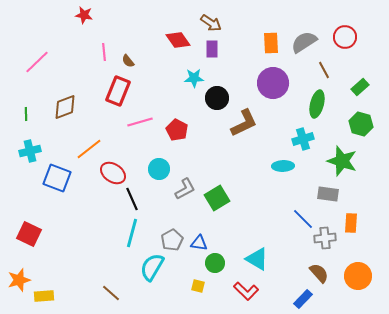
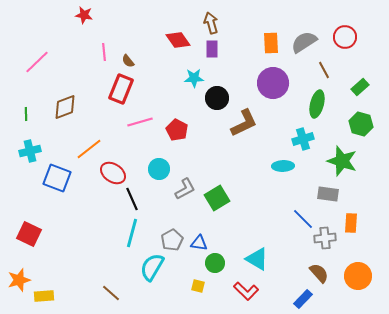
brown arrow at (211, 23): rotated 140 degrees counterclockwise
red rectangle at (118, 91): moved 3 px right, 2 px up
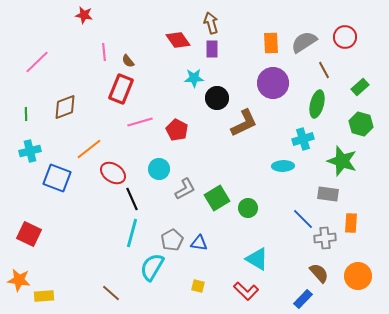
green circle at (215, 263): moved 33 px right, 55 px up
orange star at (19, 280): rotated 25 degrees clockwise
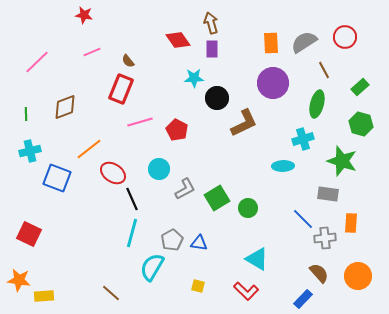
pink line at (104, 52): moved 12 px left; rotated 72 degrees clockwise
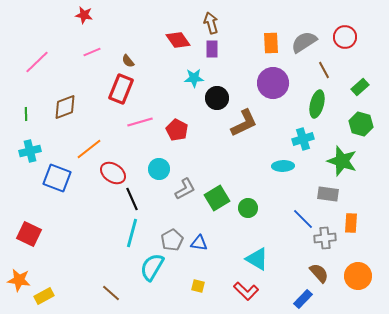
yellow rectangle at (44, 296): rotated 24 degrees counterclockwise
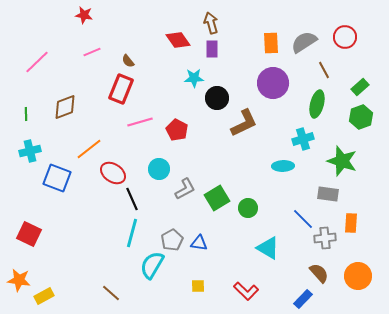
green hexagon at (361, 124): moved 7 px up; rotated 25 degrees clockwise
cyan triangle at (257, 259): moved 11 px right, 11 px up
cyan semicircle at (152, 267): moved 2 px up
yellow square at (198, 286): rotated 16 degrees counterclockwise
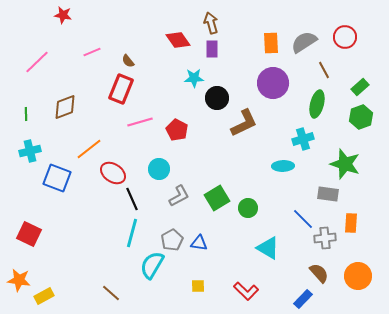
red star at (84, 15): moved 21 px left
green star at (342, 161): moved 3 px right, 3 px down
gray L-shape at (185, 189): moved 6 px left, 7 px down
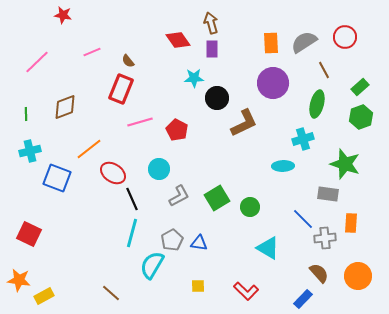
green circle at (248, 208): moved 2 px right, 1 px up
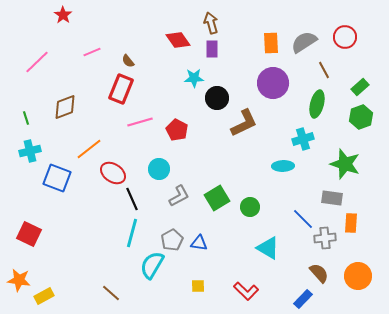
red star at (63, 15): rotated 24 degrees clockwise
green line at (26, 114): moved 4 px down; rotated 16 degrees counterclockwise
gray rectangle at (328, 194): moved 4 px right, 4 px down
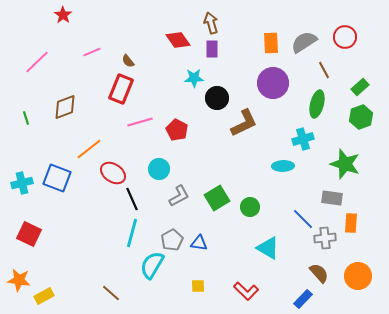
cyan cross at (30, 151): moved 8 px left, 32 px down
